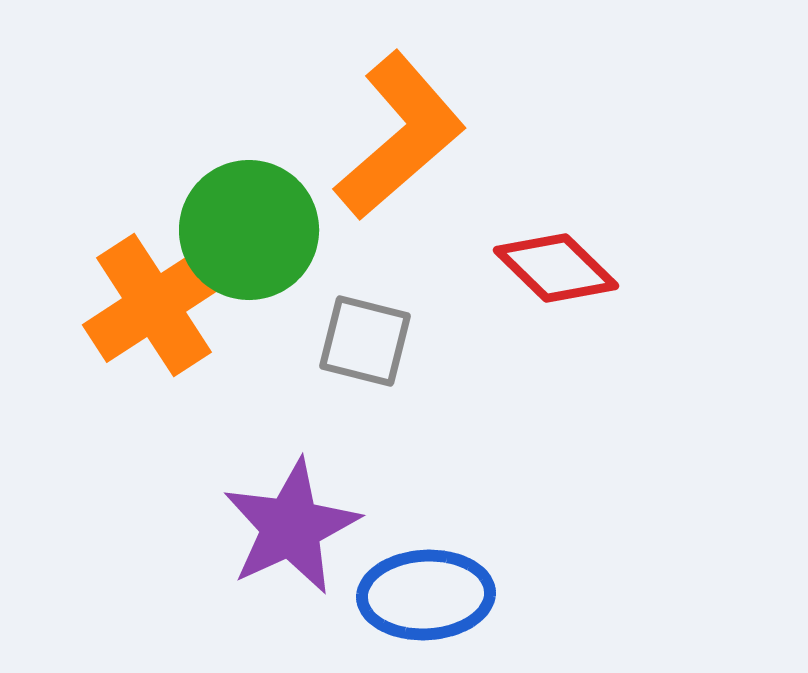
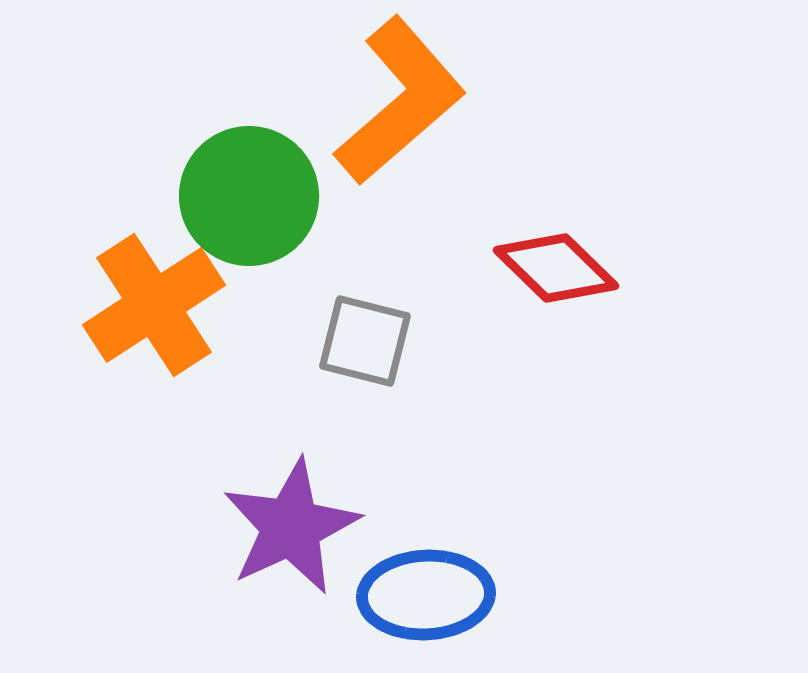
orange L-shape: moved 35 px up
green circle: moved 34 px up
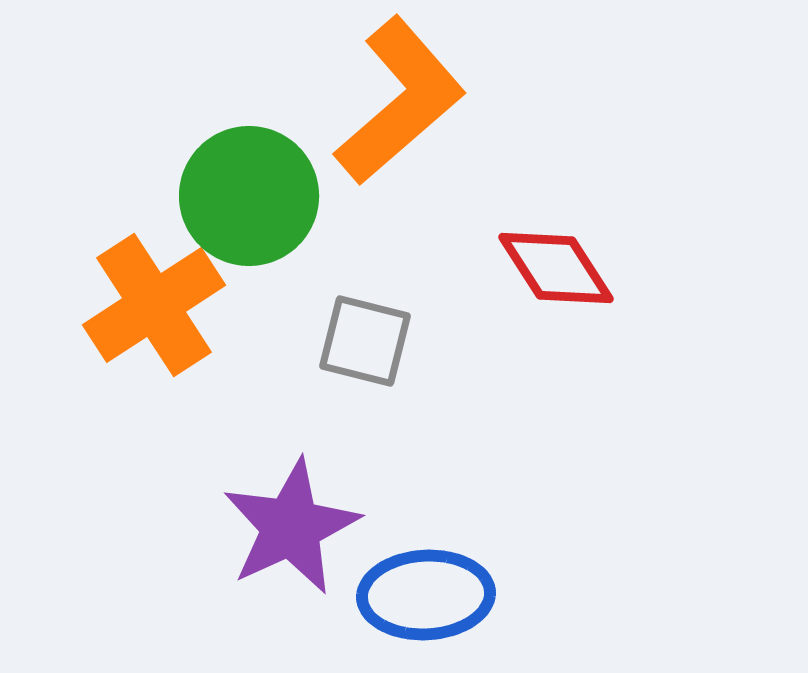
red diamond: rotated 13 degrees clockwise
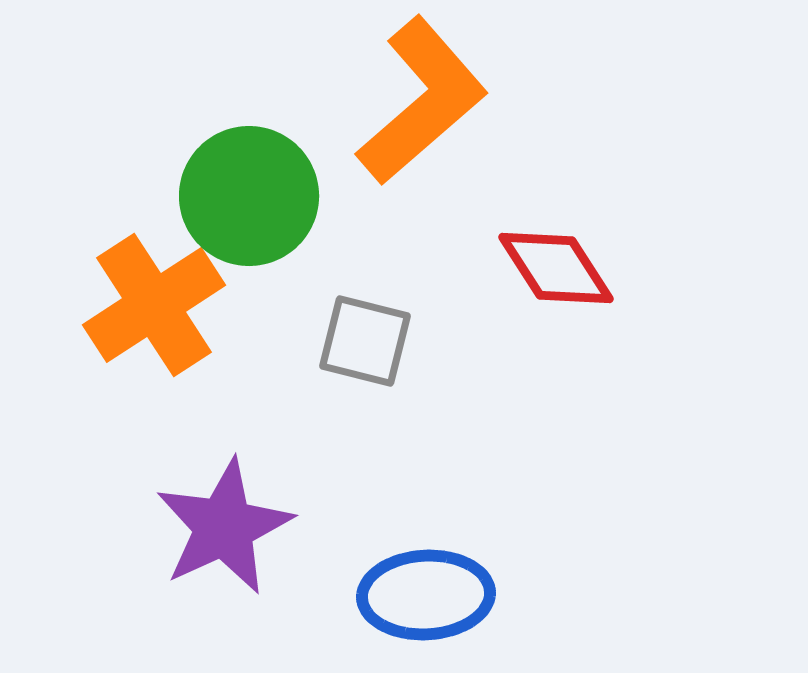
orange L-shape: moved 22 px right
purple star: moved 67 px left
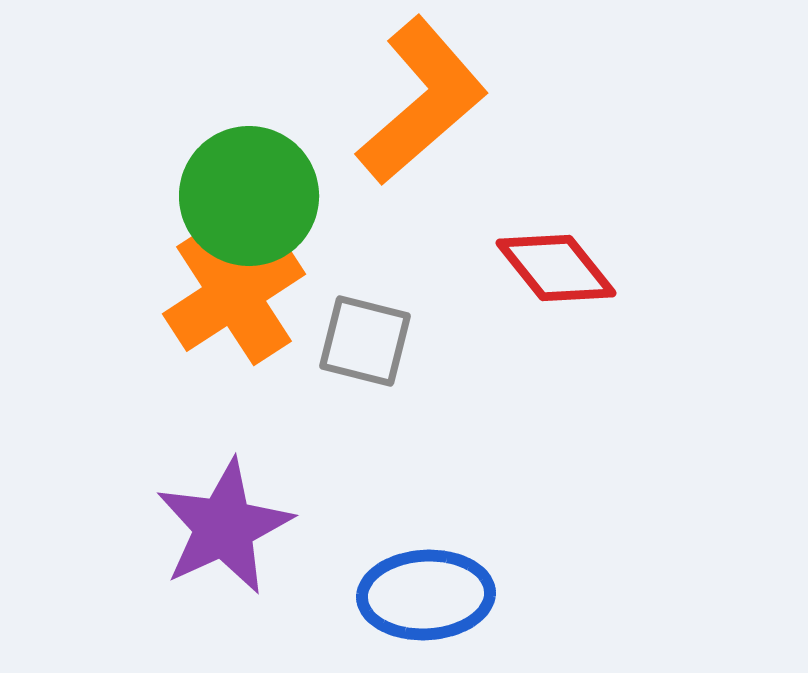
red diamond: rotated 6 degrees counterclockwise
orange cross: moved 80 px right, 11 px up
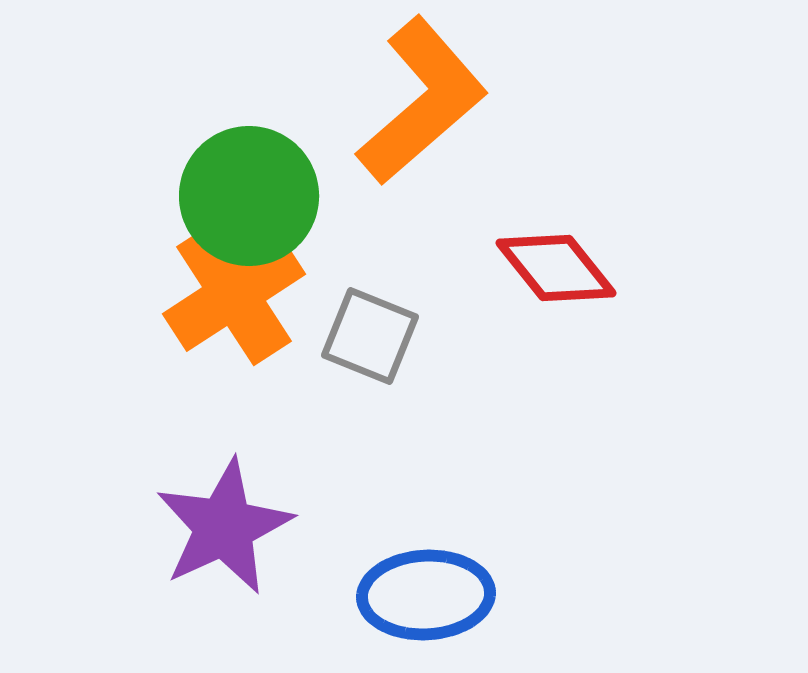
gray square: moved 5 px right, 5 px up; rotated 8 degrees clockwise
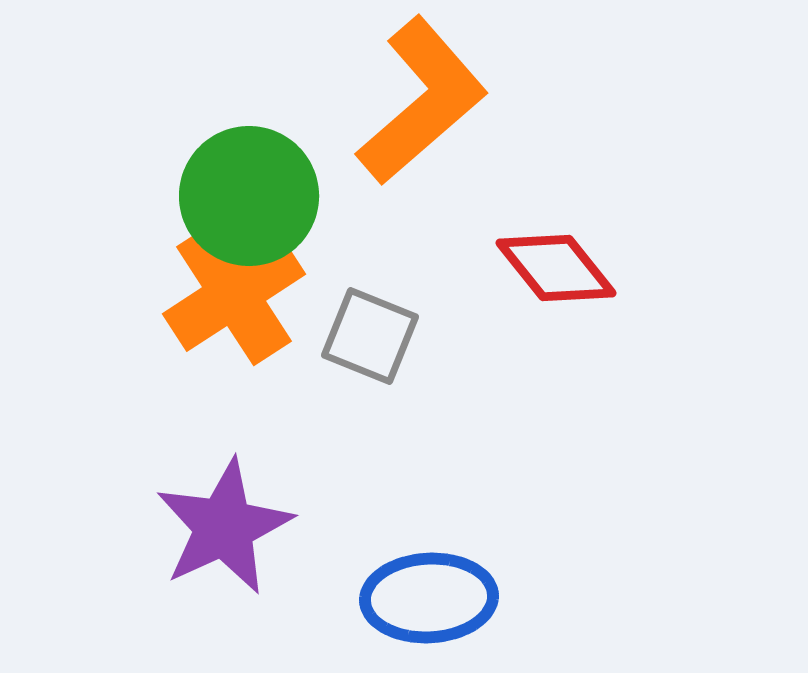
blue ellipse: moved 3 px right, 3 px down
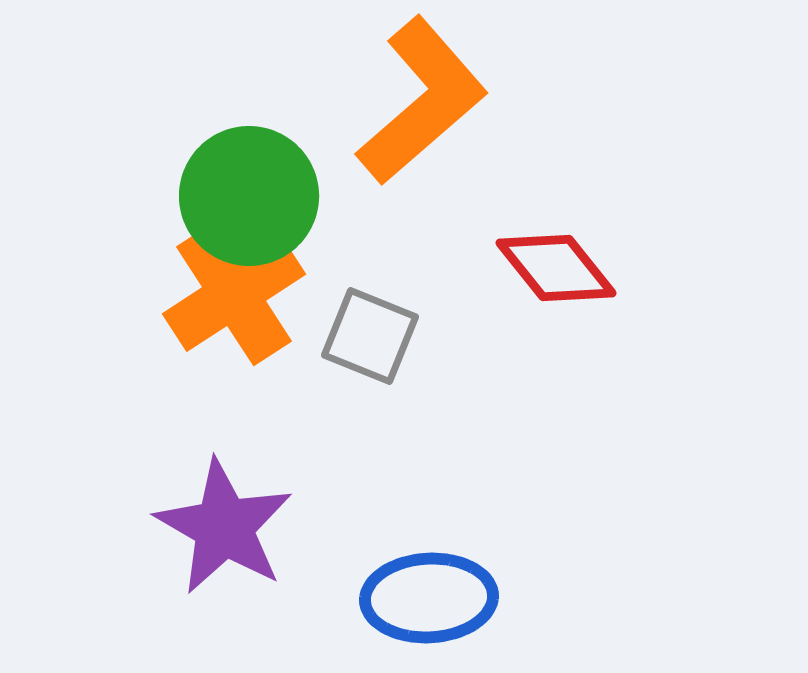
purple star: rotated 17 degrees counterclockwise
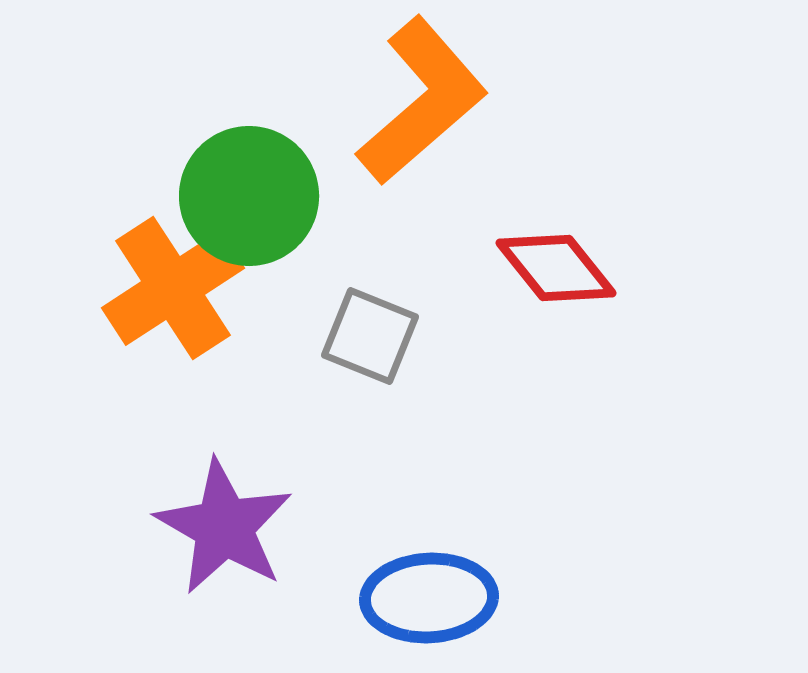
orange cross: moved 61 px left, 6 px up
